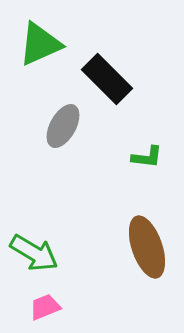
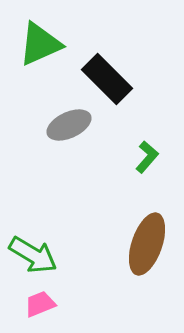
gray ellipse: moved 6 px right, 1 px up; rotated 36 degrees clockwise
green L-shape: rotated 56 degrees counterclockwise
brown ellipse: moved 3 px up; rotated 38 degrees clockwise
green arrow: moved 1 px left, 2 px down
pink trapezoid: moved 5 px left, 3 px up
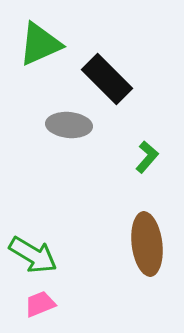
gray ellipse: rotated 30 degrees clockwise
brown ellipse: rotated 26 degrees counterclockwise
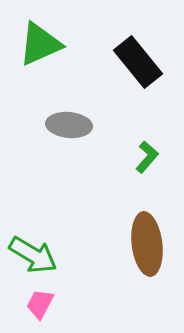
black rectangle: moved 31 px right, 17 px up; rotated 6 degrees clockwise
pink trapezoid: rotated 40 degrees counterclockwise
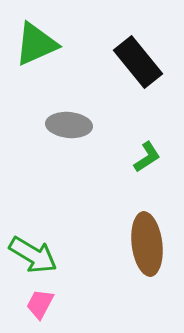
green triangle: moved 4 px left
green L-shape: rotated 16 degrees clockwise
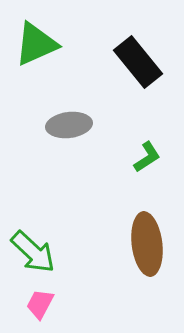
gray ellipse: rotated 12 degrees counterclockwise
green arrow: moved 3 px up; rotated 12 degrees clockwise
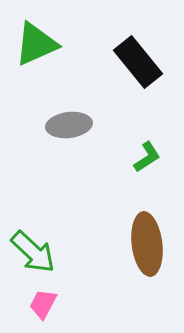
pink trapezoid: moved 3 px right
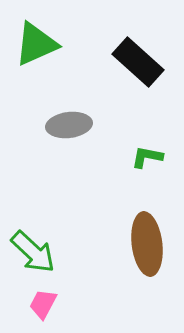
black rectangle: rotated 9 degrees counterclockwise
green L-shape: rotated 136 degrees counterclockwise
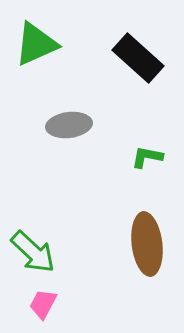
black rectangle: moved 4 px up
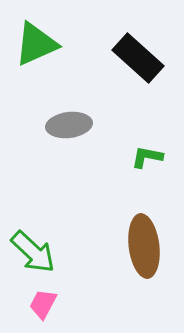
brown ellipse: moved 3 px left, 2 px down
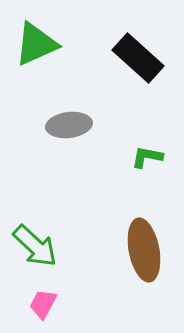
brown ellipse: moved 4 px down; rotated 4 degrees counterclockwise
green arrow: moved 2 px right, 6 px up
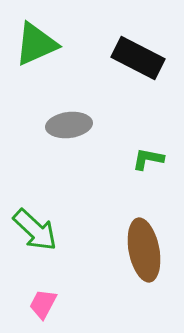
black rectangle: rotated 15 degrees counterclockwise
green L-shape: moved 1 px right, 2 px down
green arrow: moved 16 px up
